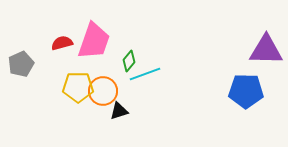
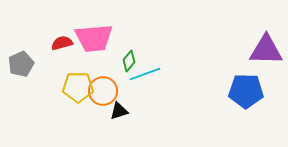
pink trapezoid: moved 3 px up; rotated 66 degrees clockwise
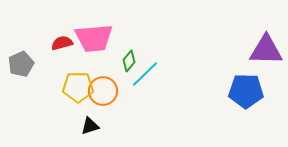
cyan line: rotated 24 degrees counterclockwise
black triangle: moved 29 px left, 15 px down
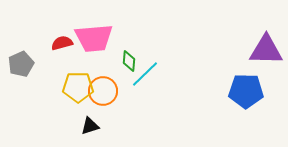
green diamond: rotated 35 degrees counterclockwise
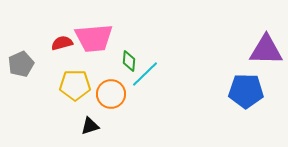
yellow pentagon: moved 3 px left, 2 px up
orange circle: moved 8 px right, 3 px down
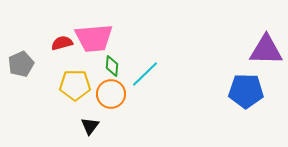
green diamond: moved 17 px left, 5 px down
black triangle: rotated 36 degrees counterclockwise
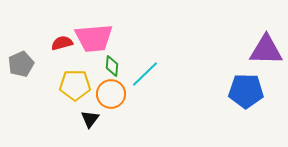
black triangle: moved 7 px up
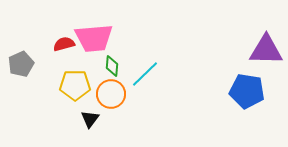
red semicircle: moved 2 px right, 1 px down
blue pentagon: moved 1 px right; rotated 8 degrees clockwise
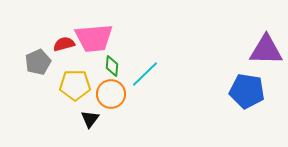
gray pentagon: moved 17 px right, 2 px up
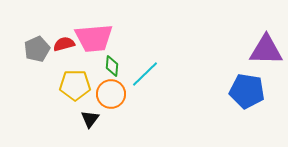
gray pentagon: moved 1 px left, 13 px up
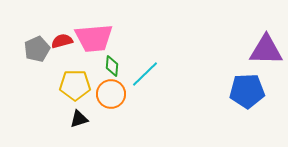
red semicircle: moved 2 px left, 3 px up
blue pentagon: rotated 12 degrees counterclockwise
black triangle: moved 11 px left; rotated 36 degrees clockwise
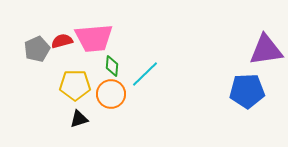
purple triangle: rotated 9 degrees counterclockwise
